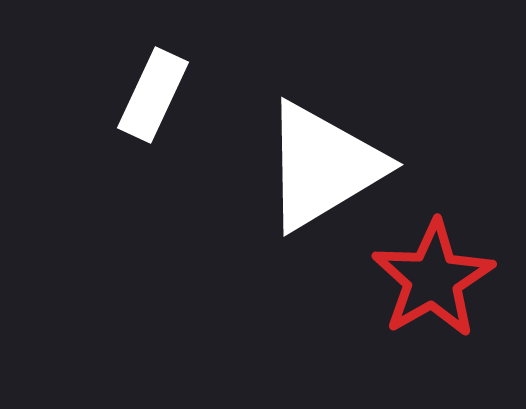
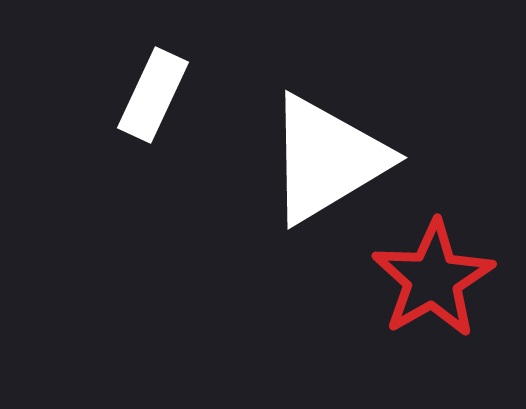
white triangle: moved 4 px right, 7 px up
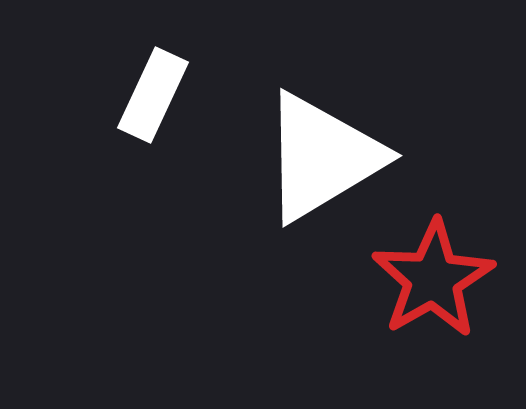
white triangle: moved 5 px left, 2 px up
